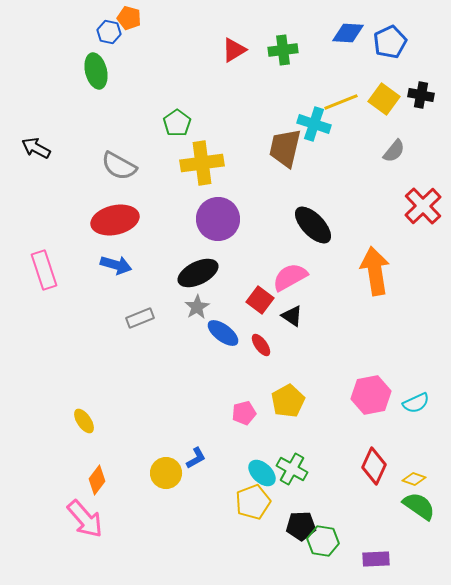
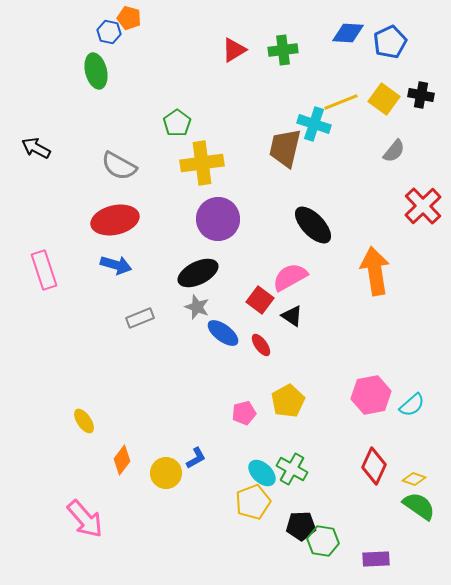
gray star at (197, 307): rotated 20 degrees counterclockwise
cyan semicircle at (416, 403): moved 4 px left, 2 px down; rotated 16 degrees counterclockwise
orange diamond at (97, 480): moved 25 px right, 20 px up
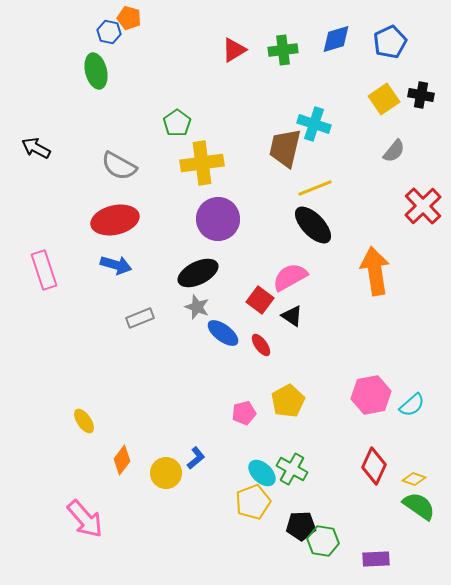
blue diamond at (348, 33): moved 12 px left, 6 px down; rotated 20 degrees counterclockwise
yellow square at (384, 99): rotated 20 degrees clockwise
yellow line at (341, 102): moved 26 px left, 86 px down
blue L-shape at (196, 458): rotated 10 degrees counterclockwise
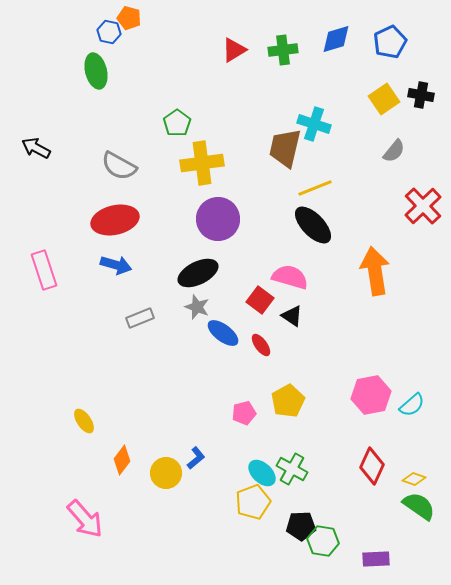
pink semicircle at (290, 277): rotated 45 degrees clockwise
red diamond at (374, 466): moved 2 px left
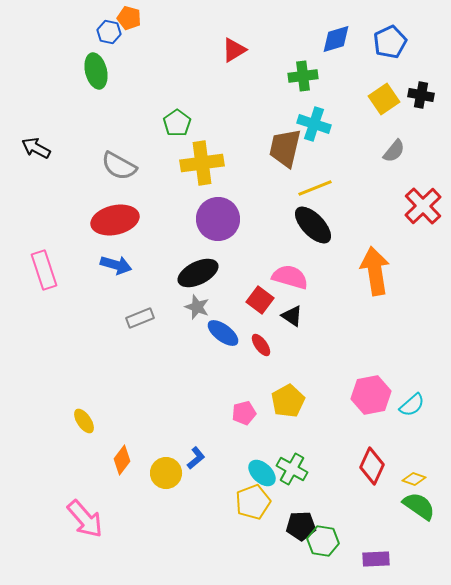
green cross at (283, 50): moved 20 px right, 26 px down
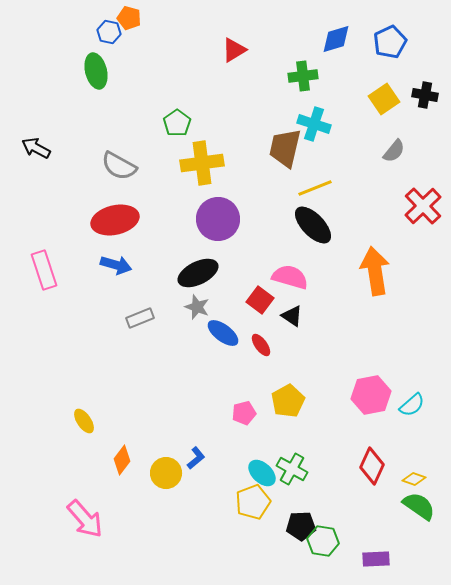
black cross at (421, 95): moved 4 px right
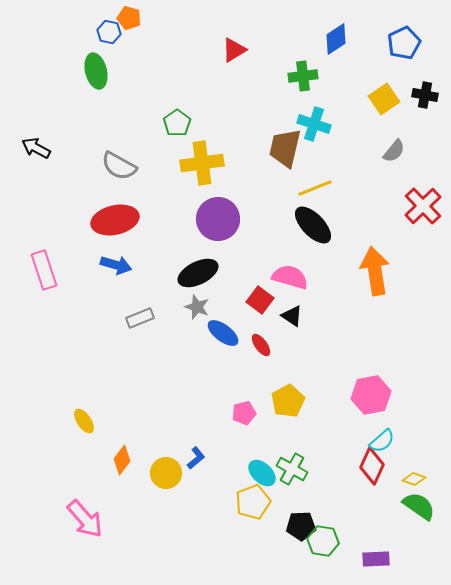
blue diamond at (336, 39): rotated 16 degrees counterclockwise
blue pentagon at (390, 42): moved 14 px right, 1 px down
cyan semicircle at (412, 405): moved 30 px left, 36 px down
